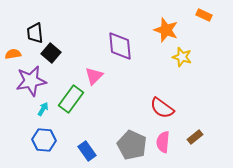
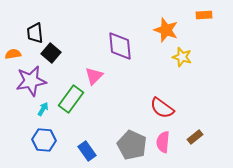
orange rectangle: rotated 28 degrees counterclockwise
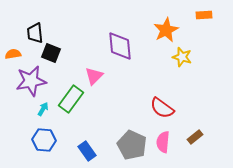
orange star: rotated 25 degrees clockwise
black square: rotated 18 degrees counterclockwise
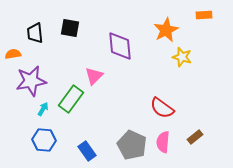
black square: moved 19 px right, 25 px up; rotated 12 degrees counterclockwise
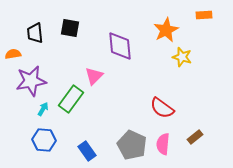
pink semicircle: moved 2 px down
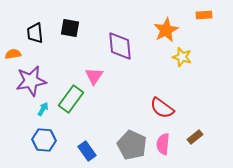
pink triangle: rotated 12 degrees counterclockwise
